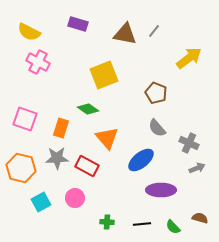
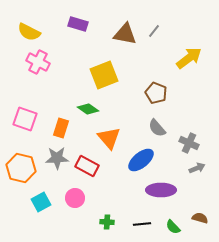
orange triangle: moved 2 px right
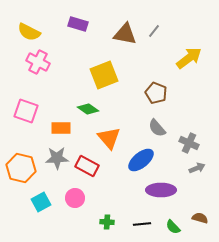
pink square: moved 1 px right, 8 px up
orange rectangle: rotated 72 degrees clockwise
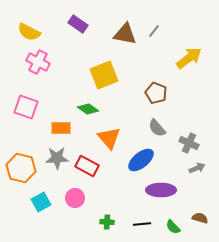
purple rectangle: rotated 18 degrees clockwise
pink square: moved 4 px up
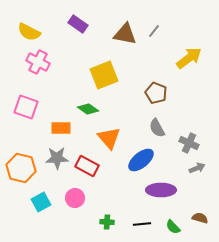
gray semicircle: rotated 12 degrees clockwise
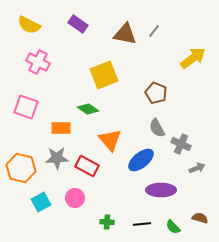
yellow semicircle: moved 7 px up
yellow arrow: moved 4 px right
orange triangle: moved 1 px right, 2 px down
gray cross: moved 8 px left, 1 px down
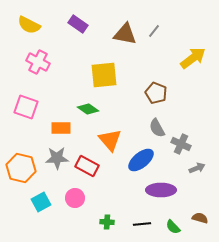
yellow square: rotated 16 degrees clockwise
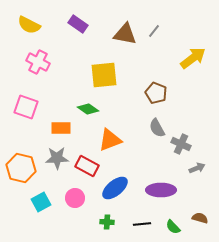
orange triangle: rotated 50 degrees clockwise
blue ellipse: moved 26 px left, 28 px down
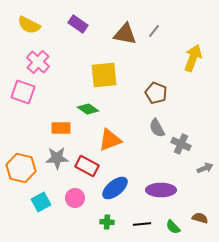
yellow arrow: rotated 32 degrees counterclockwise
pink cross: rotated 15 degrees clockwise
pink square: moved 3 px left, 15 px up
gray arrow: moved 8 px right
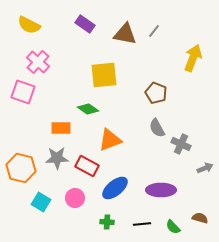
purple rectangle: moved 7 px right
cyan square: rotated 30 degrees counterclockwise
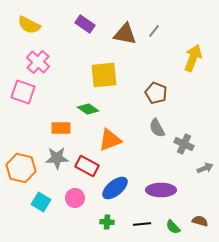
gray cross: moved 3 px right
brown semicircle: moved 3 px down
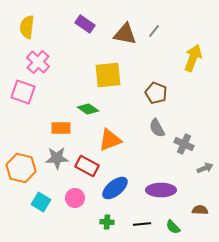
yellow semicircle: moved 2 px left, 2 px down; rotated 70 degrees clockwise
yellow square: moved 4 px right
brown semicircle: moved 11 px up; rotated 14 degrees counterclockwise
